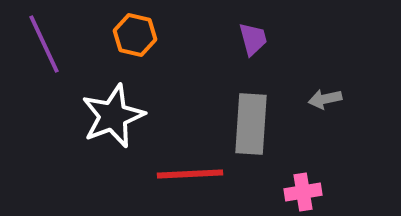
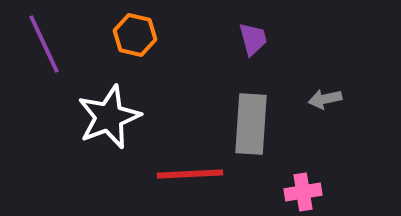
white star: moved 4 px left, 1 px down
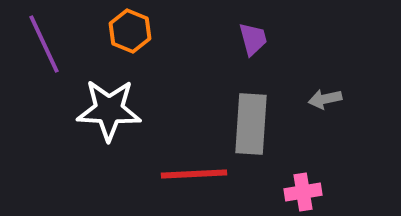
orange hexagon: moved 5 px left, 4 px up; rotated 9 degrees clockwise
white star: moved 7 px up; rotated 24 degrees clockwise
red line: moved 4 px right
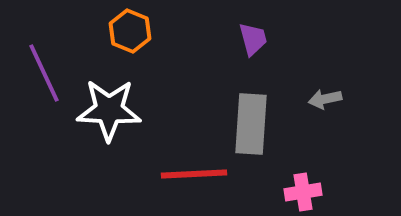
purple line: moved 29 px down
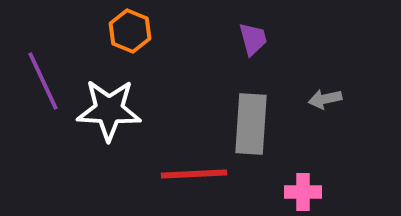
purple line: moved 1 px left, 8 px down
pink cross: rotated 9 degrees clockwise
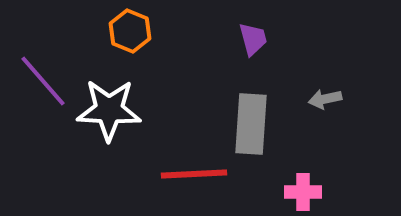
purple line: rotated 16 degrees counterclockwise
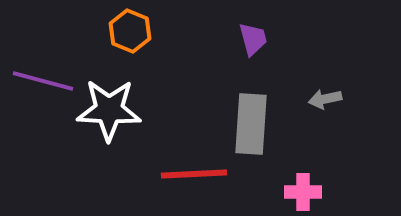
purple line: rotated 34 degrees counterclockwise
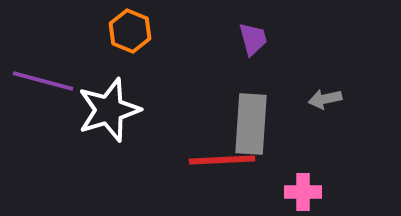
white star: rotated 20 degrees counterclockwise
red line: moved 28 px right, 14 px up
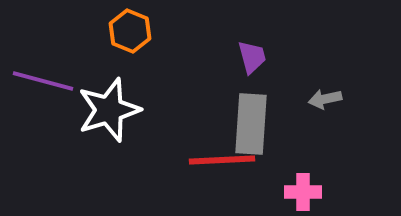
purple trapezoid: moved 1 px left, 18 px down
